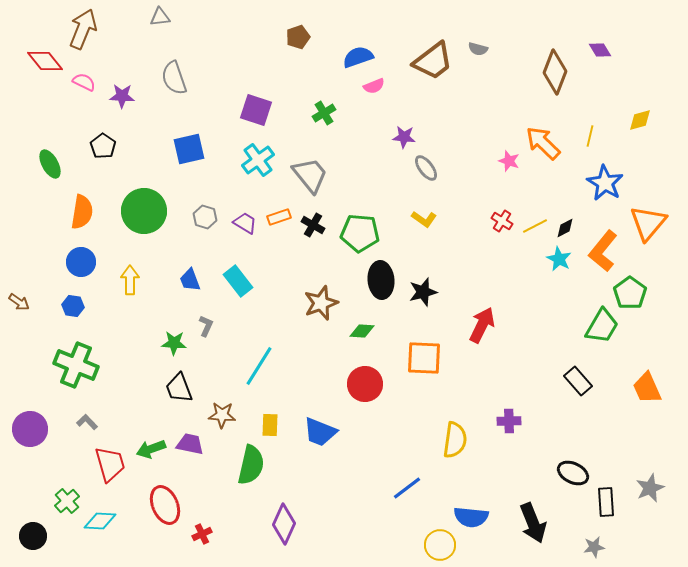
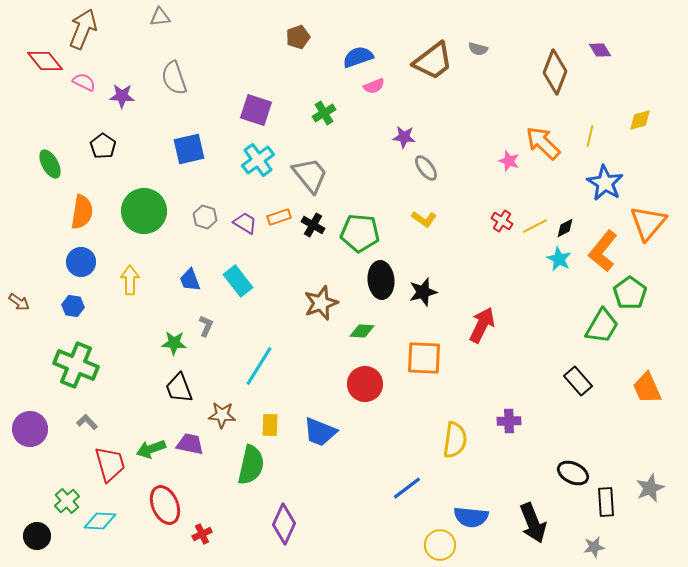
black circle at (33, 536): moved 4 px right
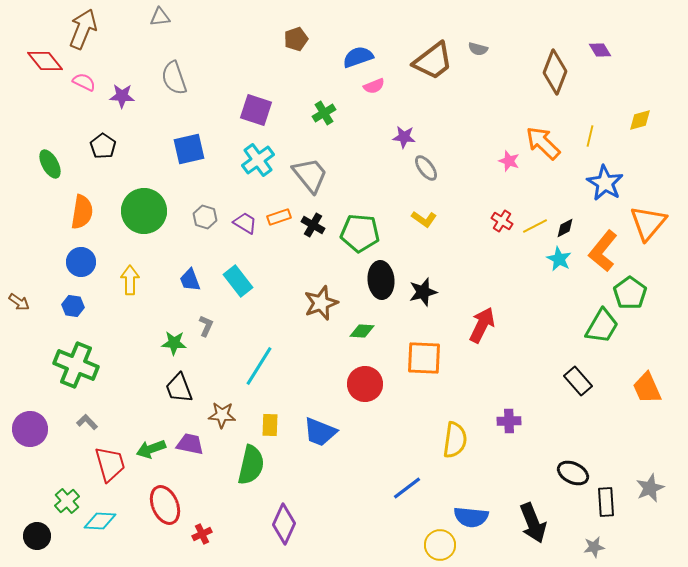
brown pentagon at (298, 37): moved 2 px left, 2 px down
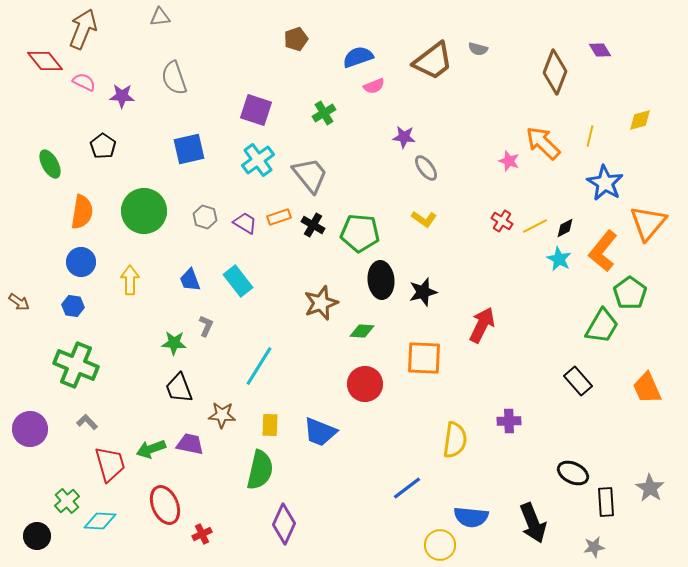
green semicircle at (251, 465): moved 9 px right, 5 px down
gray star at (650, 488): rotated 16 degrees counterclockwise
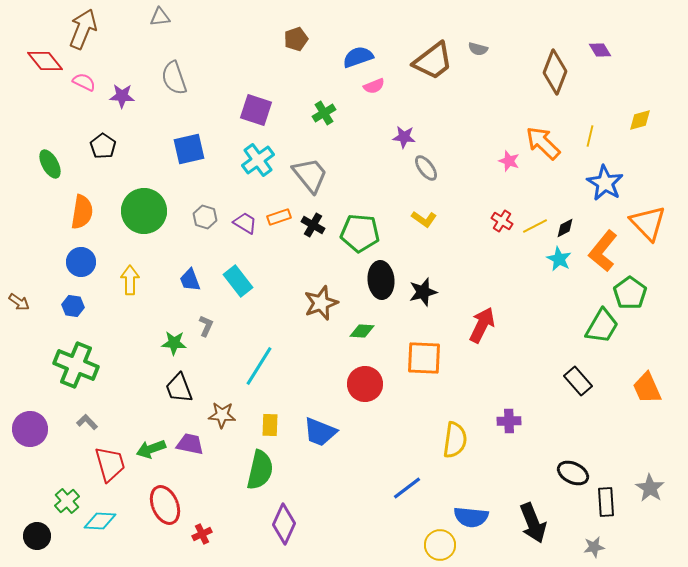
orange triangle at (648, 223): rotated 24 degrees counterclockwise
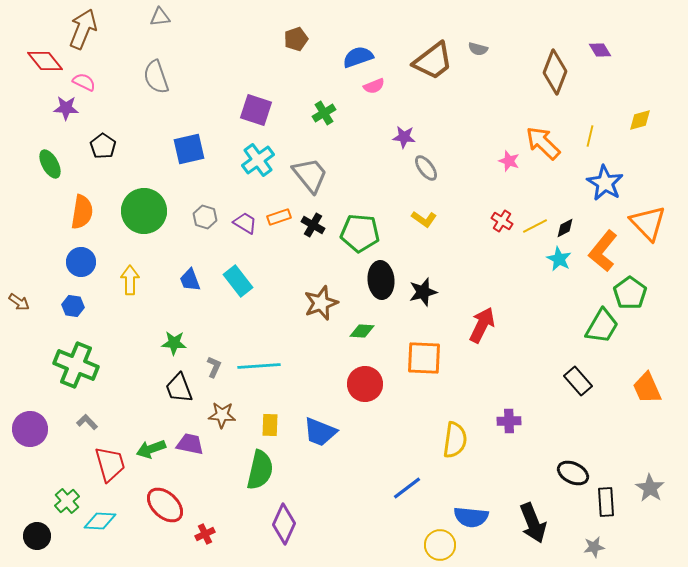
gray semicircle at (174, 78): moved 18 px left, 1 px up
purple star at (122, 96): moved 56 px left, 12 px down
gray L-shape at (206, 326): moved 8 px right, 41 px down
cyan line at (259, 366): rotated 54 degrees clockwise
red ellipse at (165, 505): rotated 24 degrees counterclockwise
red cross at (202, 534): moved 3 px right
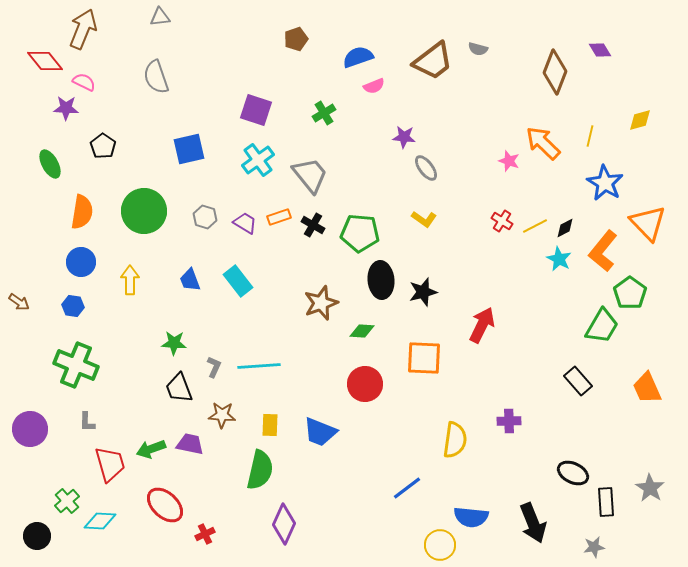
gray L-shape at (87, 422): rotated 135 degrees counterclockwise
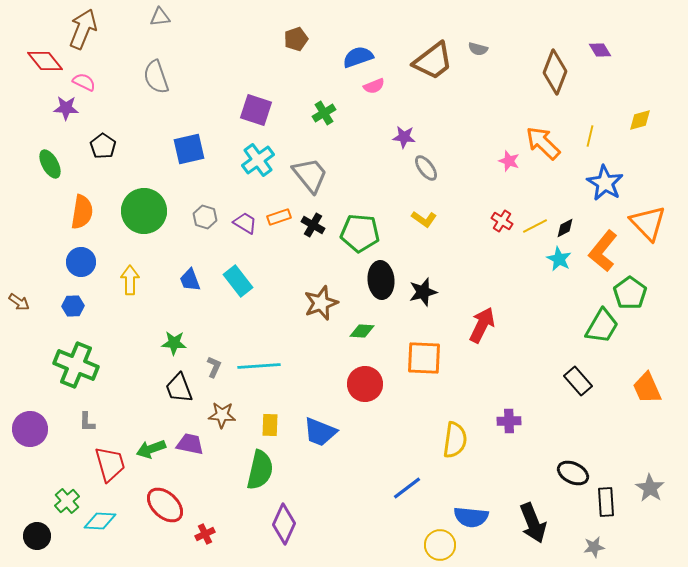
blue hexagon at (73, 306): rotated 10 degrees counterclockwise
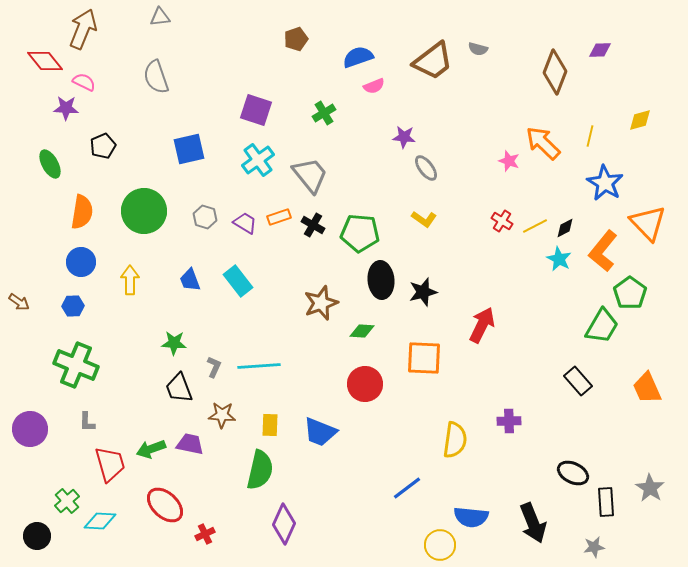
purple diamond at (600, 50): rotated 60 degrees counterclockwise
black pentagon at (103, 146): rotated 15 degrees clockwise
